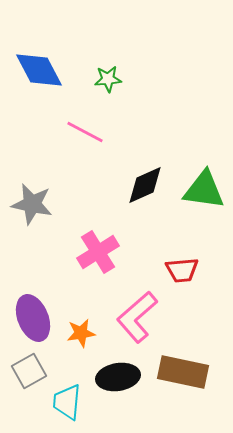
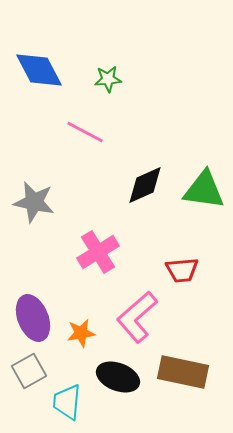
gray star: moved 2 px right, 2 px up
black ellipse: rotated 30 degrees clockwise
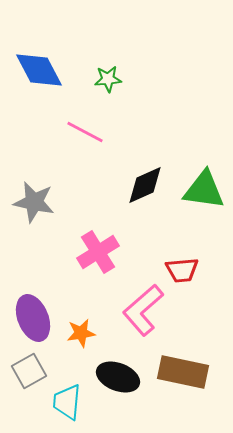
pink L-shape: moved 6 px right, 7 px up
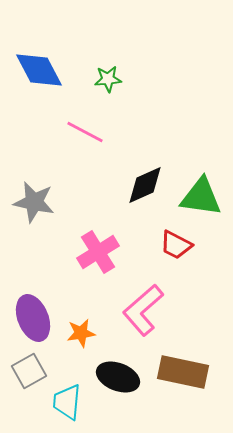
green triangle: moved 3 px left, 7 px down
red trapezoid: moved 6 px left, 25 px up; rotated 32 degrees clockwise
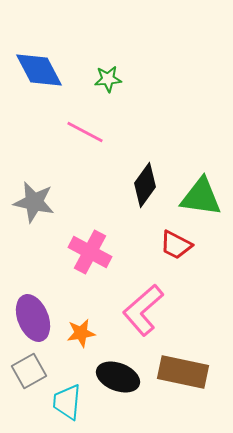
black diamond: rotated 30 degrees counterclockwise
pink cross: moved 8 px left; rotated 30 degrees counterclockwise
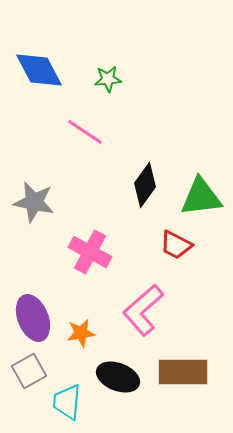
pink line: rotated 6 degrees clockwise
green triangle: rotated 15 degrees counterclockwise
brown rectangle: rotated 12 degrees counterclockwise
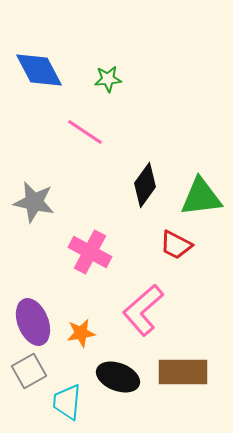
purple ellipse: moved 4 px down
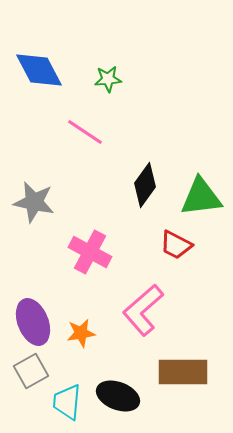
gray square: moved 2 px right
black ellipse: moved 19 px down
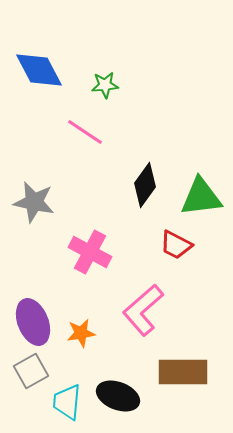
green star: moved 3 px left, 6 px down
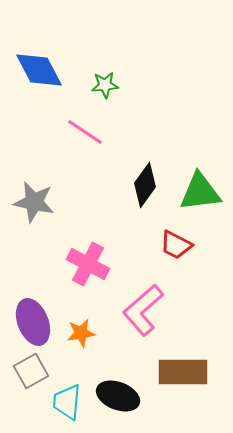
green triangle: moved 1 px left, 5 px up
pink cross: moved 2 px left, 12 px down
